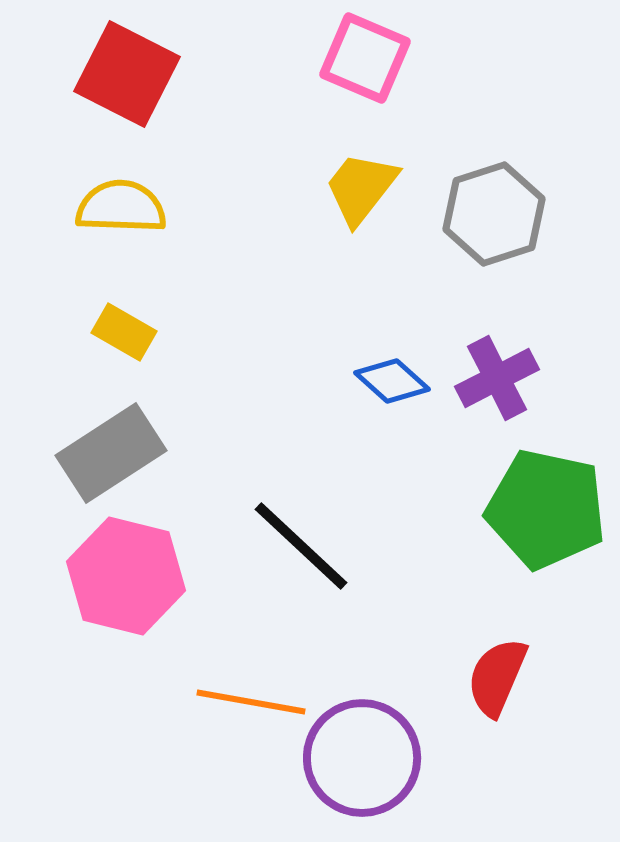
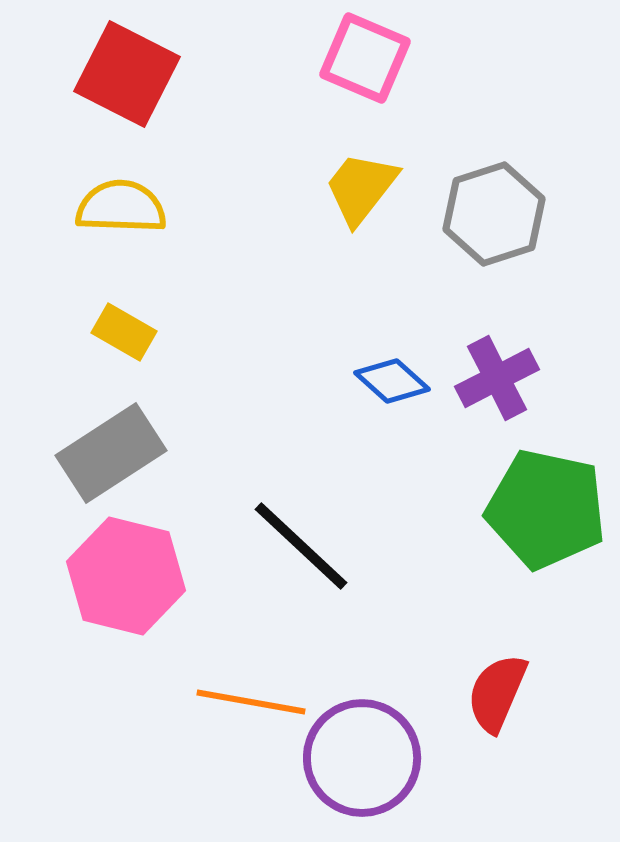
red semicircle: moved 16 px down
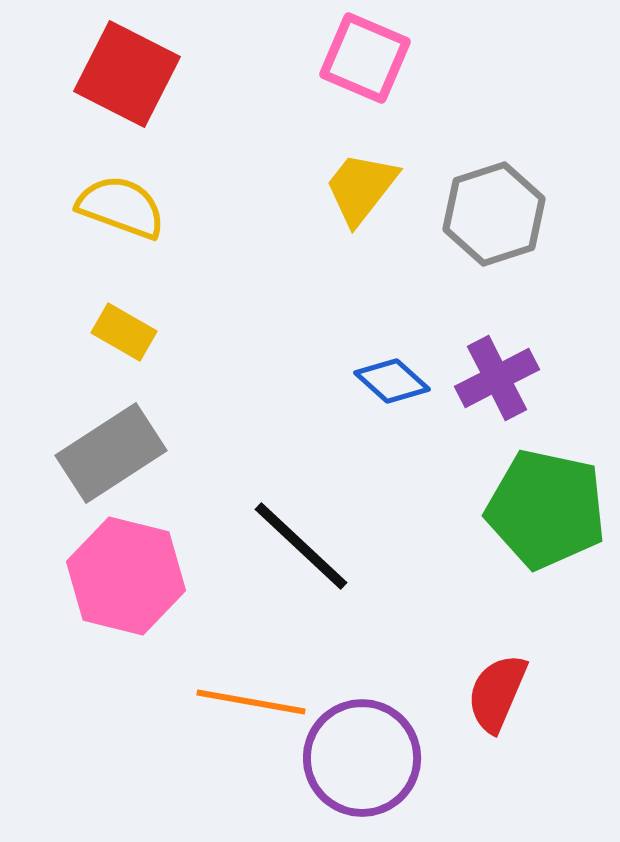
yellow semicircle: rotated 18 degrees clockwise
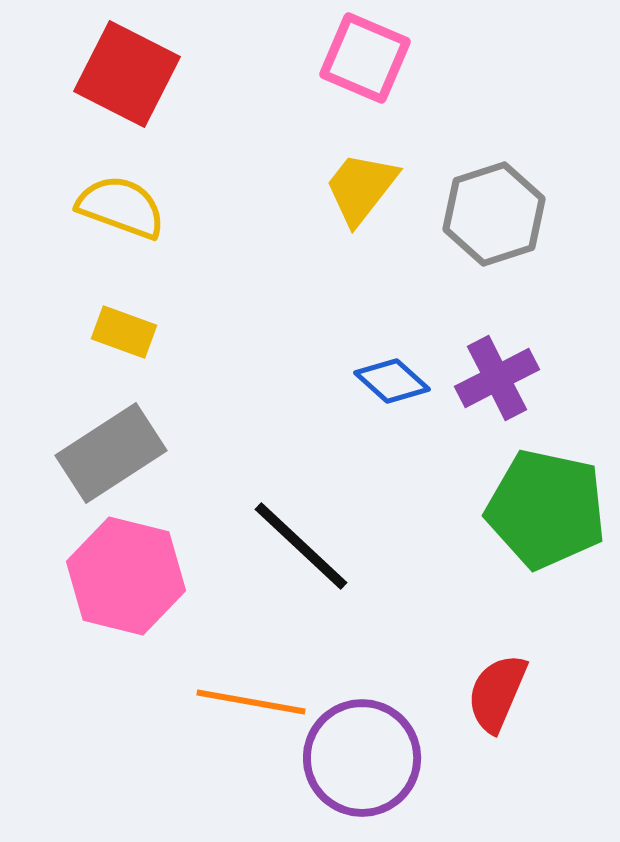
yellow rectangle: rotated 10 degrees counterclockwise
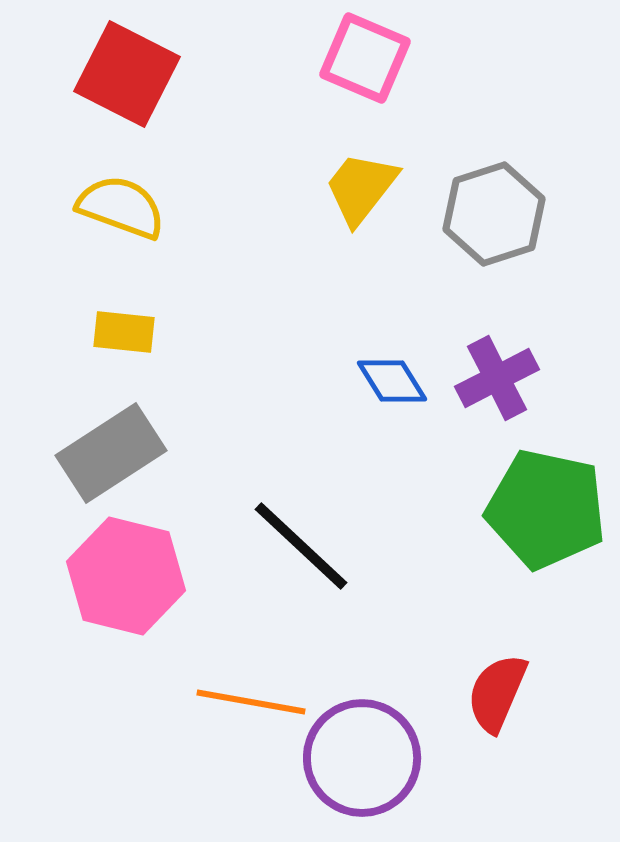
yellow rectangle: rotated 14 degrees counterclockwise
blue diamond: rotated 16 degrees clockwise
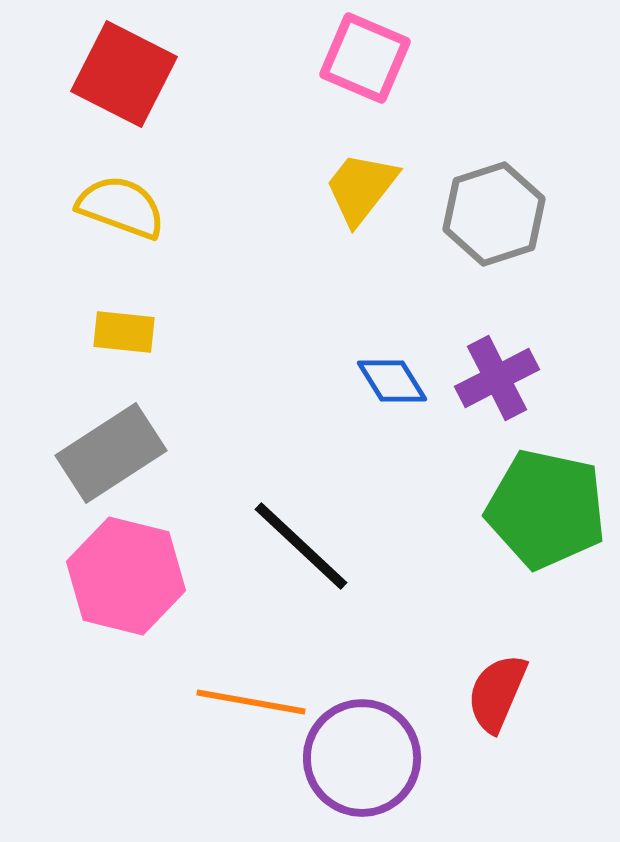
red square: moved 3 px left
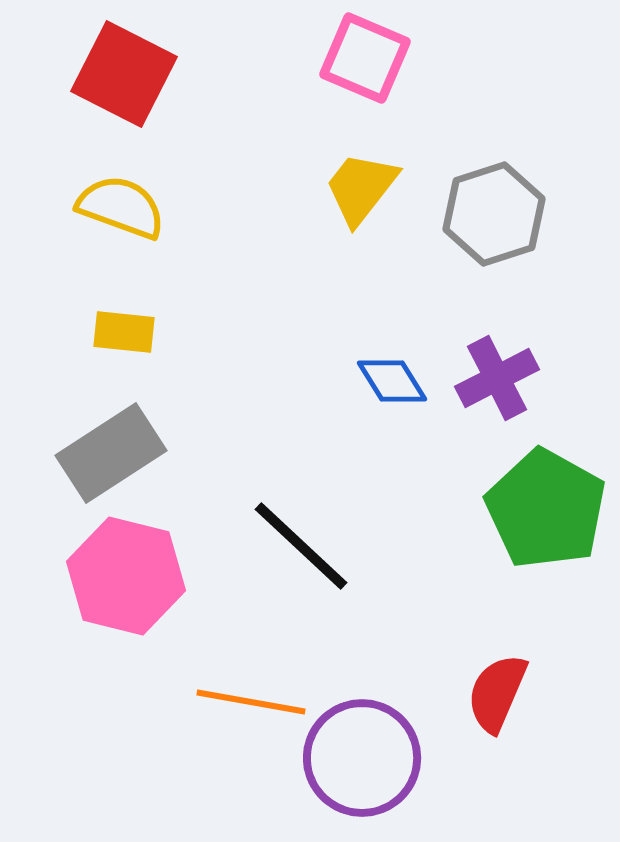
green pentagon: rotated 17 degrees clockwise
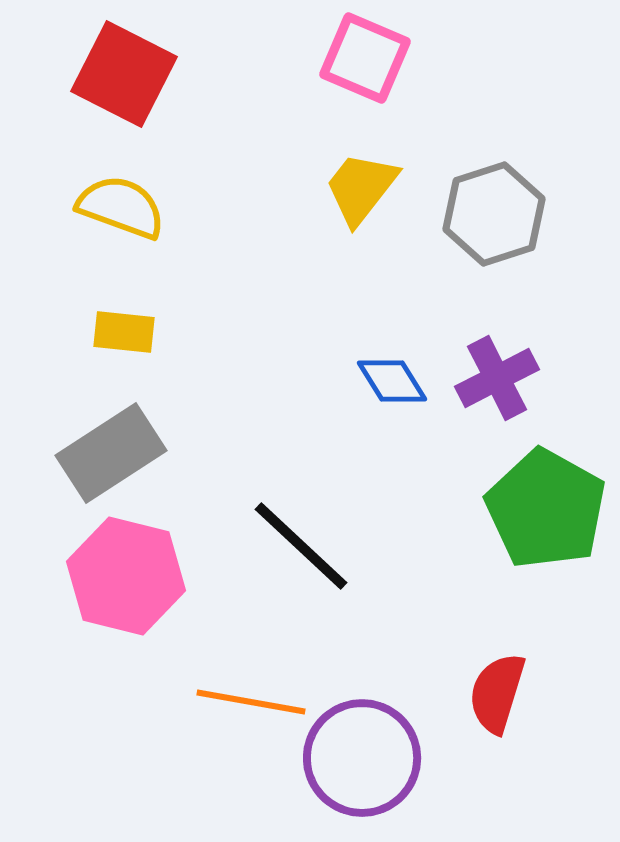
red semicircle: rotated 6 degrees counterclockwise
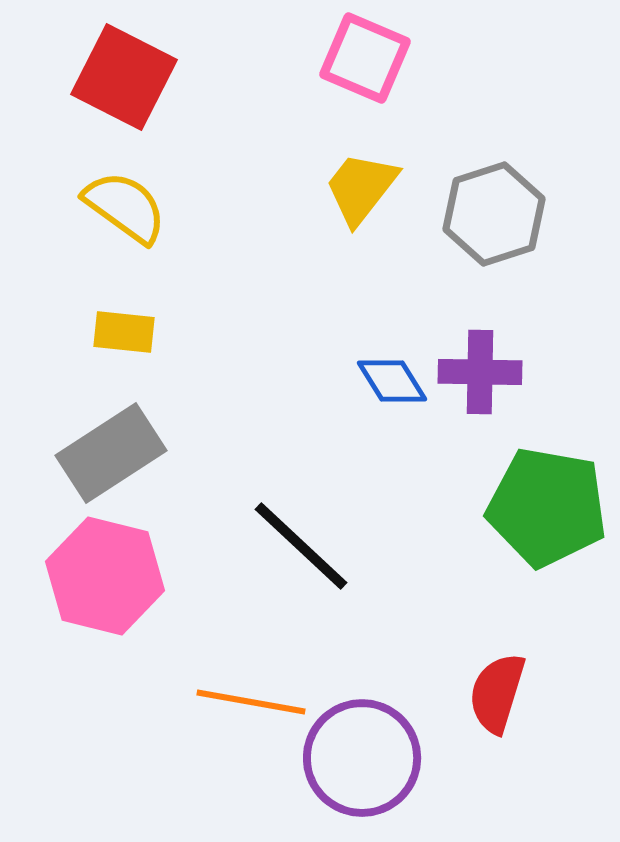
red square: moved 3 px down
yellow semicircle: moved 4 px right; rotated 16 degrees clockwise
purple cross: moved 17 px left, 6 px up; rotated 28 degrees clockwise
green pentagon: moved 1 px right, 2 px up; rotated 19 degrees counterclockwise
pink hexagon: moved 21 px left
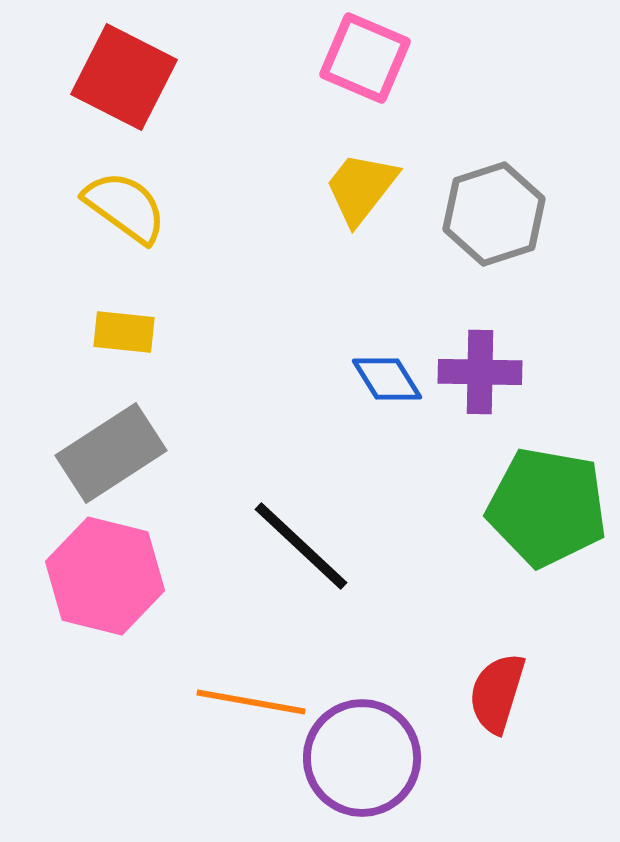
blue diamond: moved 5 px left, 2 px up
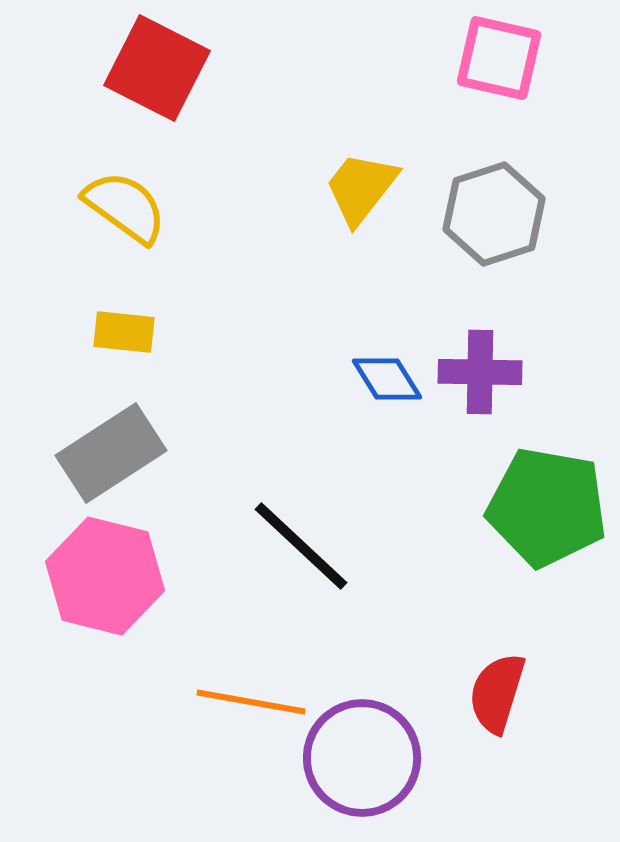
pink square: moved 134 px right; rotated 10 degrees counterclockwise
red square: moved 33 px right, 9 px up
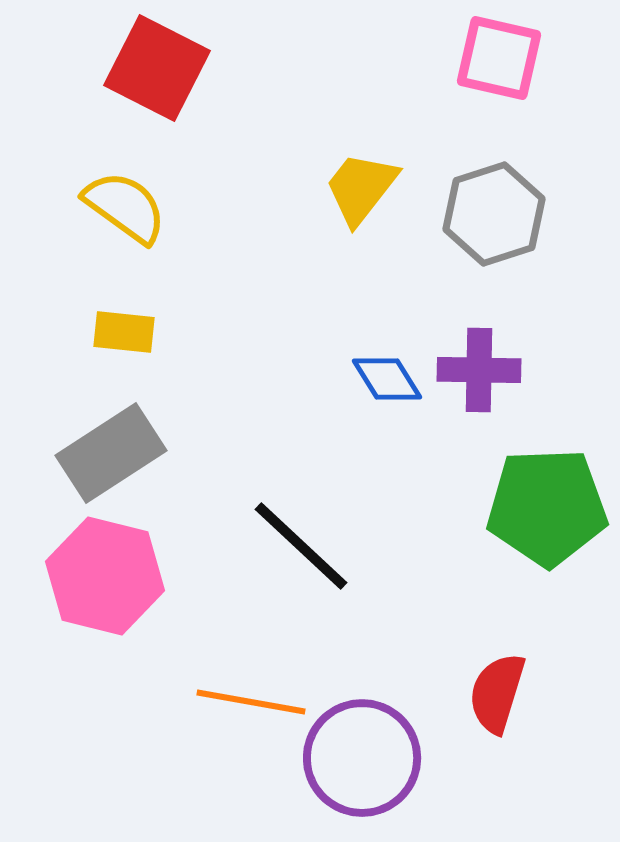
purple cross: moved 1 px left, 2 px up
green pentagon: rotated 12 degrees counterclockwise
